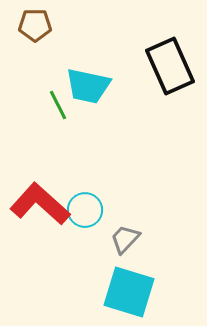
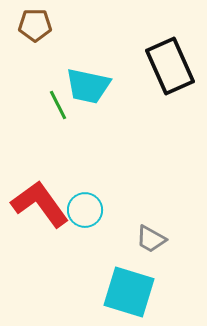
red L-shape: rotated 12 degrees clockwise
gray trapezoid: moved 26 px right; rotated 104 degrees counterclockwise
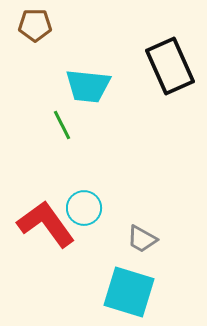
cyan trapezoid: rotated 6 degrees counterclockwise
green line: moved 4 px right, 20 px down
red L-shape: moved 6 px right, 20 px down
cyan circle: moved 1 px left, 2 px up
gray trapezoid: moved 9 px left
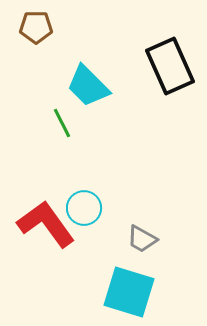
brown pentagon: moved 1 px right, 2 px down
cyan trapezoid: rotated 39 degrees clockwise
green line: moved 2 px up
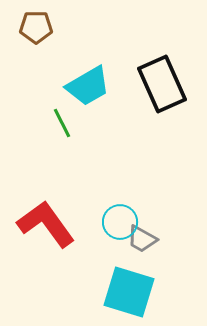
black rectangle: moved 8 px left, 18 px down
cyan trapezoid: rotated 75 degrees counterclockwise
cyan circle: moved 36 px right, 14 px down
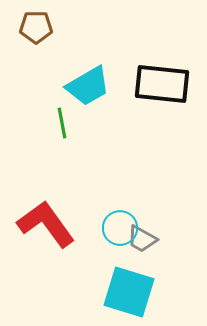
black rectangle: rotated 60 degrees counterclockwise
green line: rotated 16 degrees clockwise
cyan circle: moved 6 px down
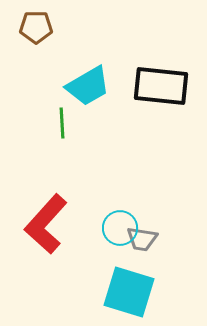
black rectangle: moved 1 px left, 2 px down
green line: rotated 8 degrees clockwise
red L-shape: rotated 102 degrees counterclockwise
gray trapezoid: rotated 20 degrees counterclockwise
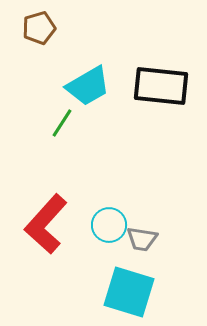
brown pentagon: moved 3 px right, 1 px down; rotated 16 degrees counterclockwise
green line: rotated 36 degrees clockwise
cyan circle: moved 11 px left, 3 px up
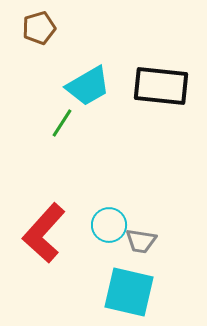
red L-shape: moved 2 px left, 9 px down
gray trapezoid: moved 1 px left, 2 px down
cyan square: rotated 4 degrees counterclockwise
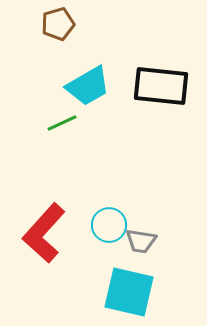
brown pentagon: moved 19 px right, 4 px up
green line: rotated 32 degrees clockwise
